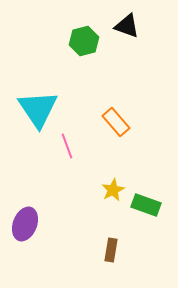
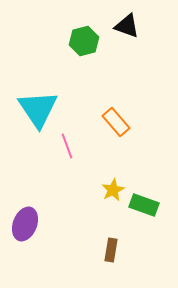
green rectangle: moved 2 px left
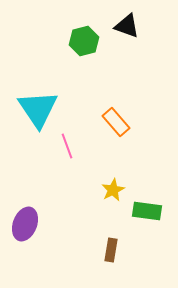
green rectangle: moved 3 px right, 6 px down; rotated 12 degrees counterclockwise
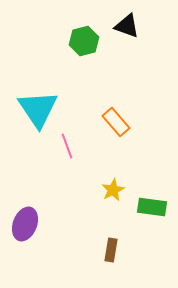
green rectangle: moved 5 px right, 4 px up
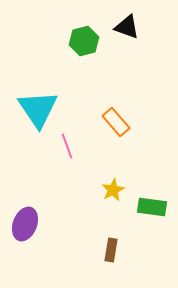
black triangle: moved 1 px down
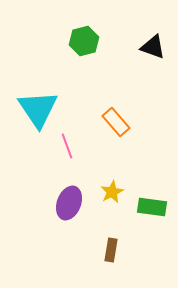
black triangle: moved 26 px right, 20 px down
yellow star: moved 1 px left, 2 px down
purple ellipse: moved 44 px right, 21 px up
